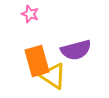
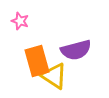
pink star: moved 10 px left, 7 px down
yellow triangle: moved 1 px right
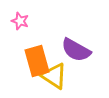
purple semicircle: rotated 44 degrees clockwise
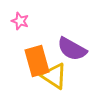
purple semicircle: moved 4 px left, 1 px up
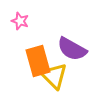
orange rectangle: moved 1 px right
yellow triangle: rotated 12 degrees clockwise
